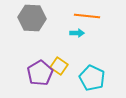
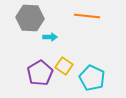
gray hexagon: moved 2 px left
cyan arrow: moved 27 px left, 4 px down
yellow square: moved 5 px right
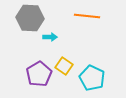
purple pentagon: moved 1 px left, 1 px down
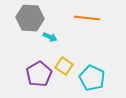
orange line: moved 2 px down
cyan arrow: rotated 24 degrees clockwise
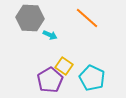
orange line: rotated 35 degrees clockwise
cyan arrow: moved 2 px up
purple pentagon: moved 11 px right, 6 px down
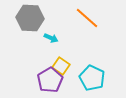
cyan arrow: moved 1 px right, 3 px down
yellow square: moved 3 px left
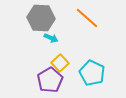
gray hexagon: moved 11 px right
yellow square: moved 1 px left, 3 px up; rotated 12 degrees clockwise
cyan pentagon: moved 5 px up
